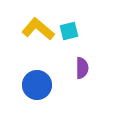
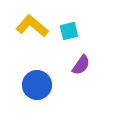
yellow L-shape: moved 6 px left, 3 px up
purple semicircle: moved 1 px left, 3 px up; rotated 35 degrees clockwise
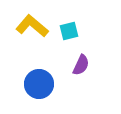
purple semicircle: rotated 10 degrees counterclockwise
blue circle: moved 2 px right, 1 px up
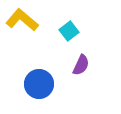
yellow L-shape: moved 10 px left, 6 px up
cyan square: rotated 24 degrees counterclockwise
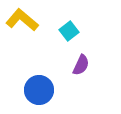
blue circle: moved 6 px down
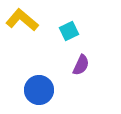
cyan square: rotated 12 degrees clockwise
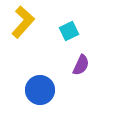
yellow L-shape: moved 1 px right, 2 px down; rotated 92 degrees clockwise
blue circle: moved 1 px right
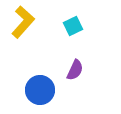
cyan square: moved 4 px right, 5 px up
purple semicircle: moved 6 px left, 5 px down
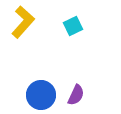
purple semicircle: moved 1 px right, 25 px down
blue circle: moved 1 px right, 5 px down
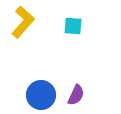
cyan square: rotated 30 degrees clockwise
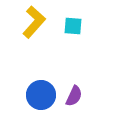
yellow L-shape: moved 11 px right
purple semicircle: moved 2 px left, 1 px down
